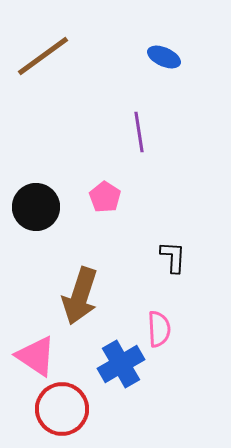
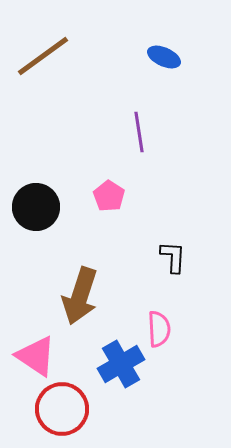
pink pentagon: moved 4 px right, 1 px up
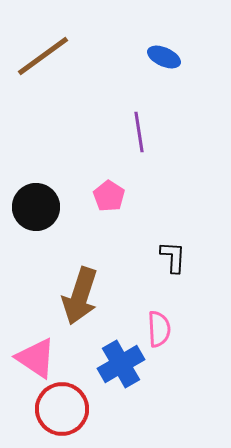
pink triangle: moved 2 px down
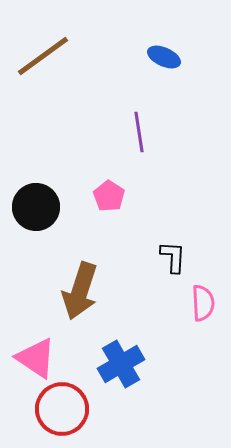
brown arrow: moved 5 px up
pink semicircle: moved 44 px right, 26 px up
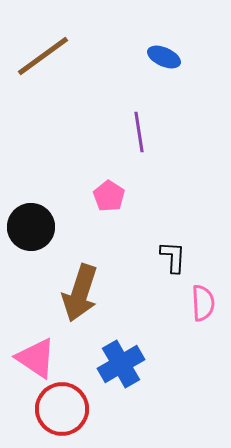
black circle: moved 5 px left, 20 px down
brown arrow: moved 2 px down
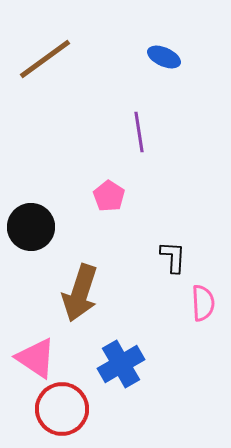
brown line: moved 2 px right, 3 px down
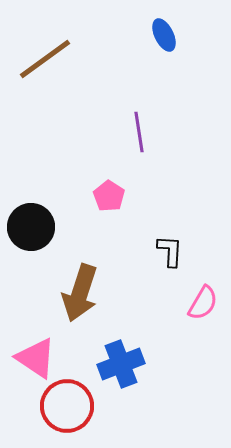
blue ellipse: moved 22 px up; rotated 40 degrees clockwise
black L-shape: moved 3 px left, 6 px up
pink semicircle: rotated 33 degrees clockwise
blue cross: rotated 9 degrees clockwise
red circle: moved 5 px right, 3 px up
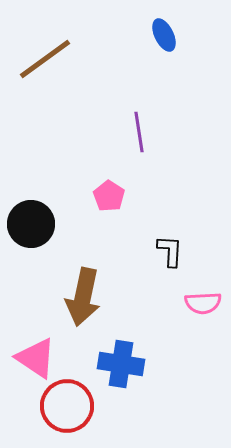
black circle: moved 3 px up
brown arrow: moved 3 px right, 4 px down; rotated 6 degrees counterclockwise
pink semicircle: rotated 57 degrees clockwise
blue cross: rotated 30 degrees clockwise
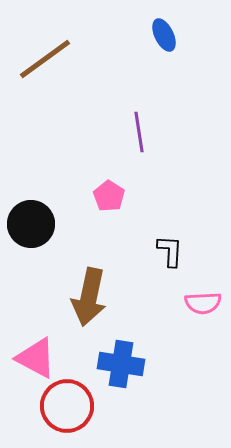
brown arrow: moved 6 px right
pink triangle: rotated 6 degrees counterclockwise
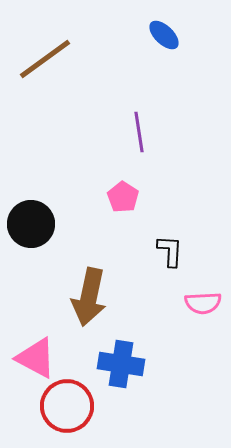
blue ellipse: rotated 20 degrees counterclockwise
pink pentagon: moved 14 px right, 1 px down
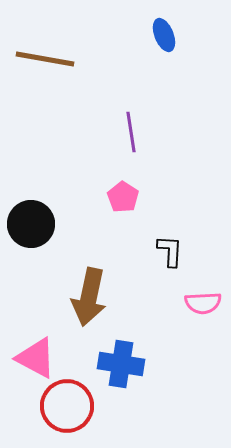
blue ellipse: rotated 24 degrees clockwise
brown line: rotated 46 degrees clockwise
purple line: moved 8 px left
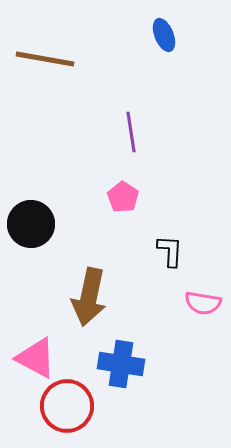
pink semicircle: rotated 12 degrees clockwise
